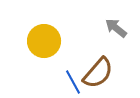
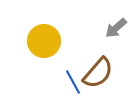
gray arrow: rotated 80 degrees counterclockwise
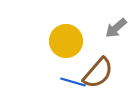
yellow circle: moved 22 px right
blue line: rotated 45 degrees counterclockwise
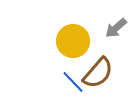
yellow circle: moved 7 px right
blue line: rotated 30 degrees clockwise
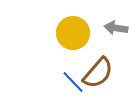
gray arrow: rotated 50 degrees clockwise
yellow circle: moved 8 px up
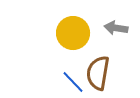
brown semicircle: rotated 148 degrees clockwise
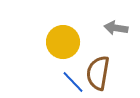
yellow circle: moved 10 px left, 9 px down
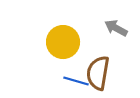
gray arrow: rotated 20 degrees clockwise
blue line: moved 3 px right, 1 px up; rotated 30 degrees counterclockwise
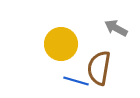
yellow circle: moved 2 px left, 2 px down
brown semicircle: moved 1 px right, 5 px up
